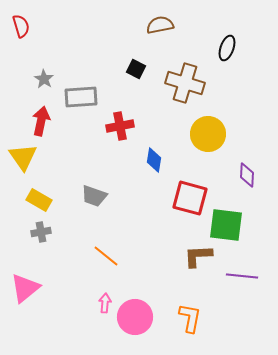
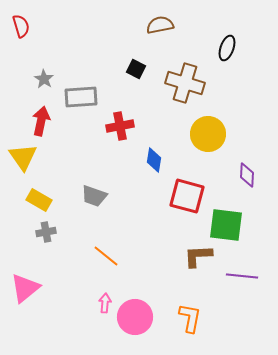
red square: moved 3 px left, 2 px up
gray cross: moved 5 px right
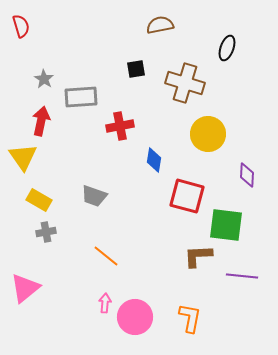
black square: rotated 36 degrees counterclockwise
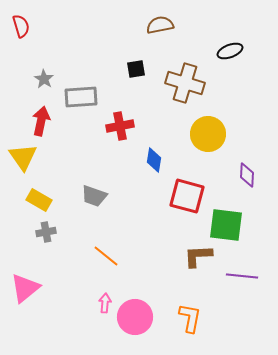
black ellipse: moved 3 px right, 3 px down; rotated 50 degrees clockwise
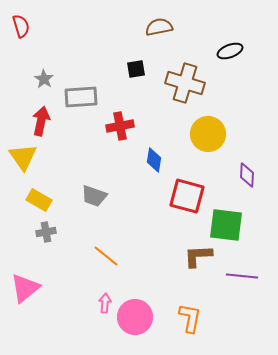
brown semicircle: moved 1 px left, 2 px down
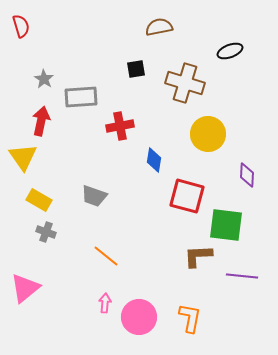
gray cross: rotated 30 degrees clockwise
pink circle: moved 4 px right
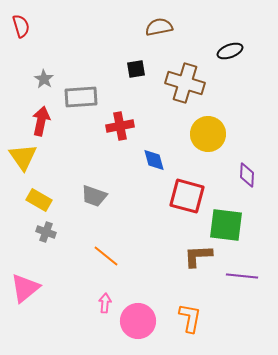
blue diamond: rotated 25 degrees counterclockwise
pink circle: moved 1 px left, 4 px down
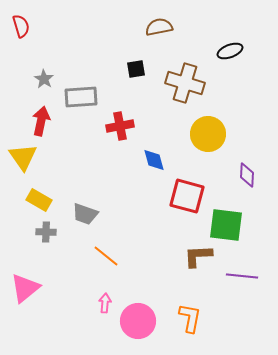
gray trapezoid: moved 9 px left, 18 px down
gray cross: rotated 18 degrees counterclockwise
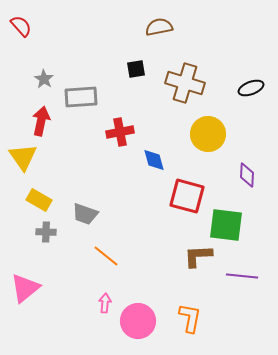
red semicircle: rotated 25 degrees counterclockwise
black ellipse: moved 21 px right, 37 px down
red cross: moved 6 px down
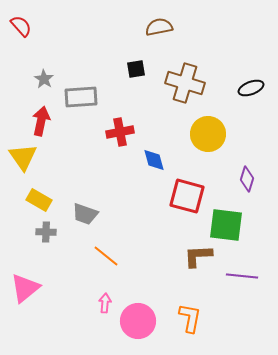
purple diamond: moved 4 px down; rotated 15 degrees clockwise
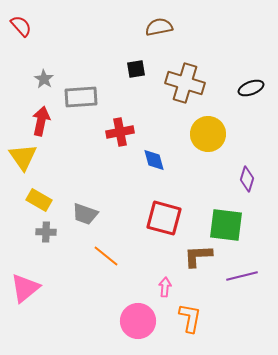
red square: moved 23 px left, 22 px down
purple line: rotated 20 degrees counterclockwise
pink arrow: moved 60 px right, 16 px up
